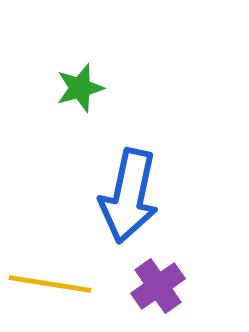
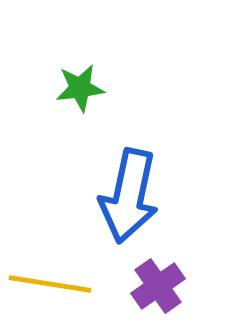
green star: rotated 9 degrees clockwise
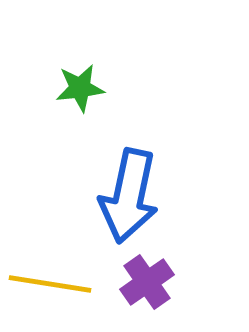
purple cross: moved 11 px left, 4 px up
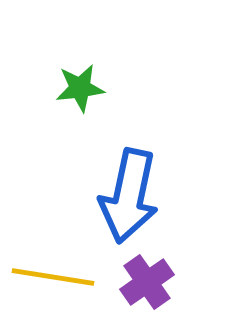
yellow line: moved 3 px right, 7 px up
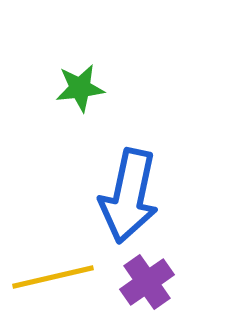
yellow line: rotated 22 degrees counterclockwise
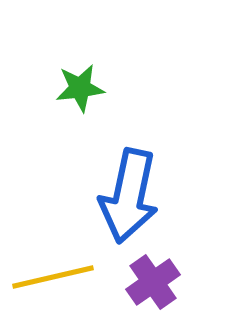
purple cross: moved 6 px right
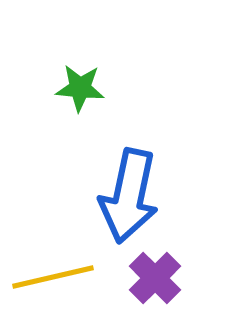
green star: rotated 12 degrees clockwise
purple cross: moved 2 px right, 4 px up; rotated 10 degrees counterclockwise
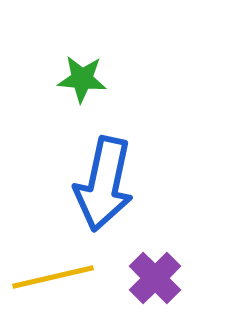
green star: moved 2 px right, 9 px up
blue arrow: moved 25 px left, 12 px up
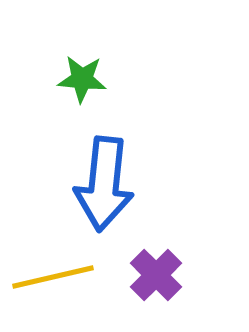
blue arrow: rotated 6 degrees counterclockwise
purple cross: moved 1 px right, 3 px up
